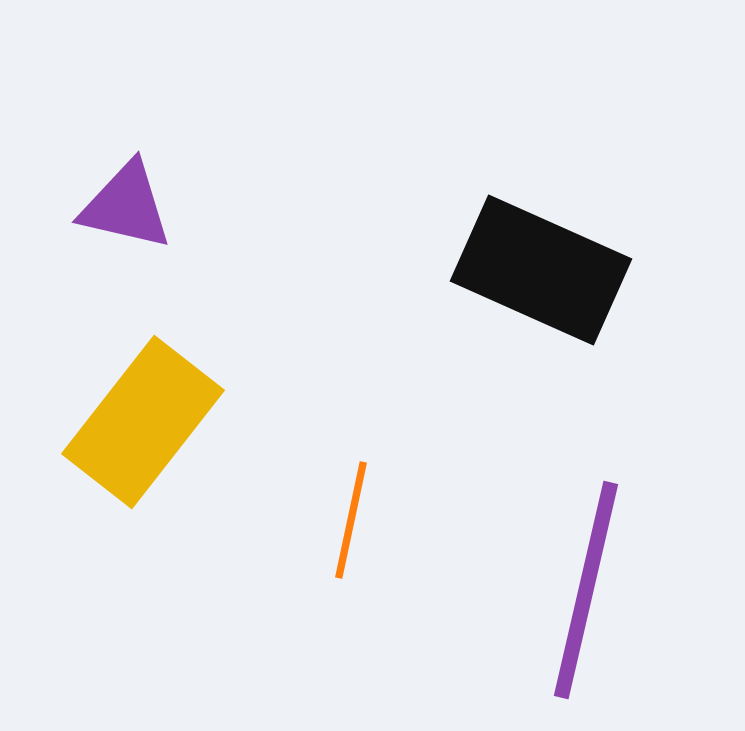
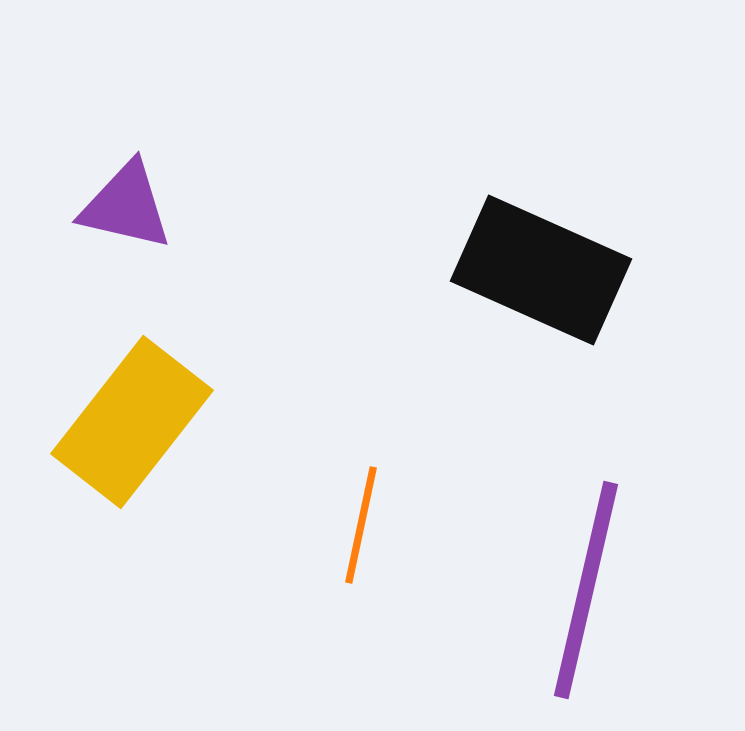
yellow rectangle: moved 11 px left
orange line: moved 10 px right, 5 px down
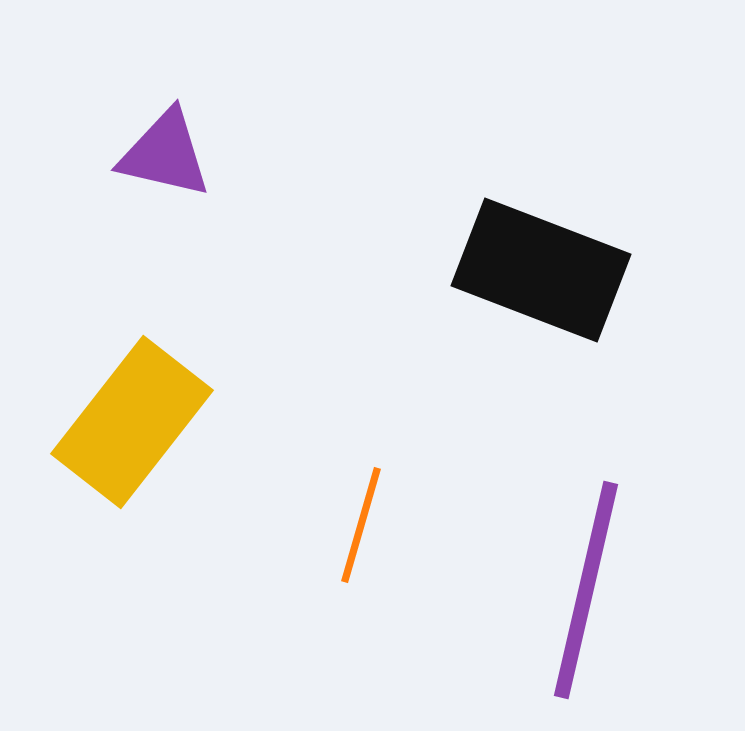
purple triangle: moved 39 px right, 52 px up
black rectangle: rotated 3 degrees counterclockwise
orange line: rotated 4 degrees clockwise
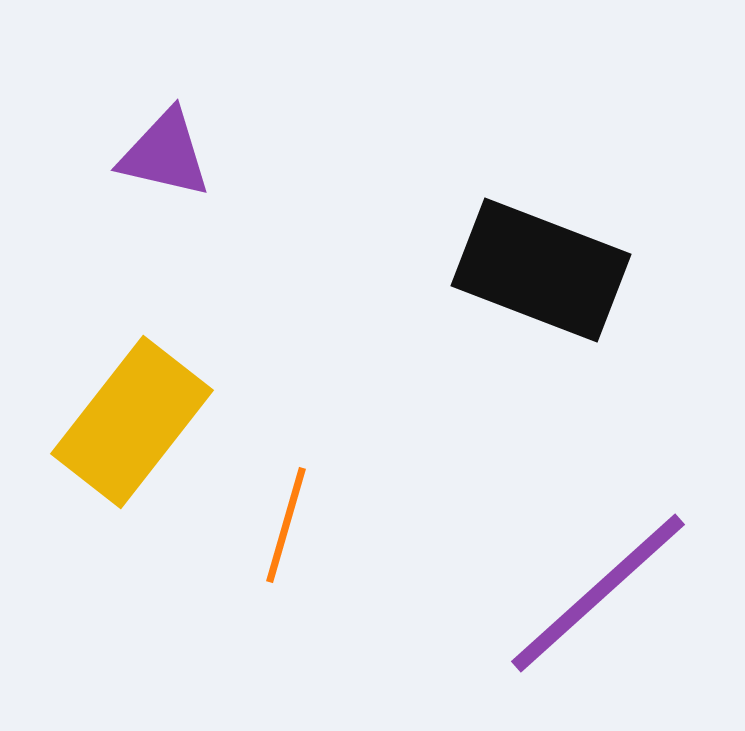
orange line: moved 75 px left
purple line: moved 12 px right, 3 px down; rotated 35 degrees clockwise
